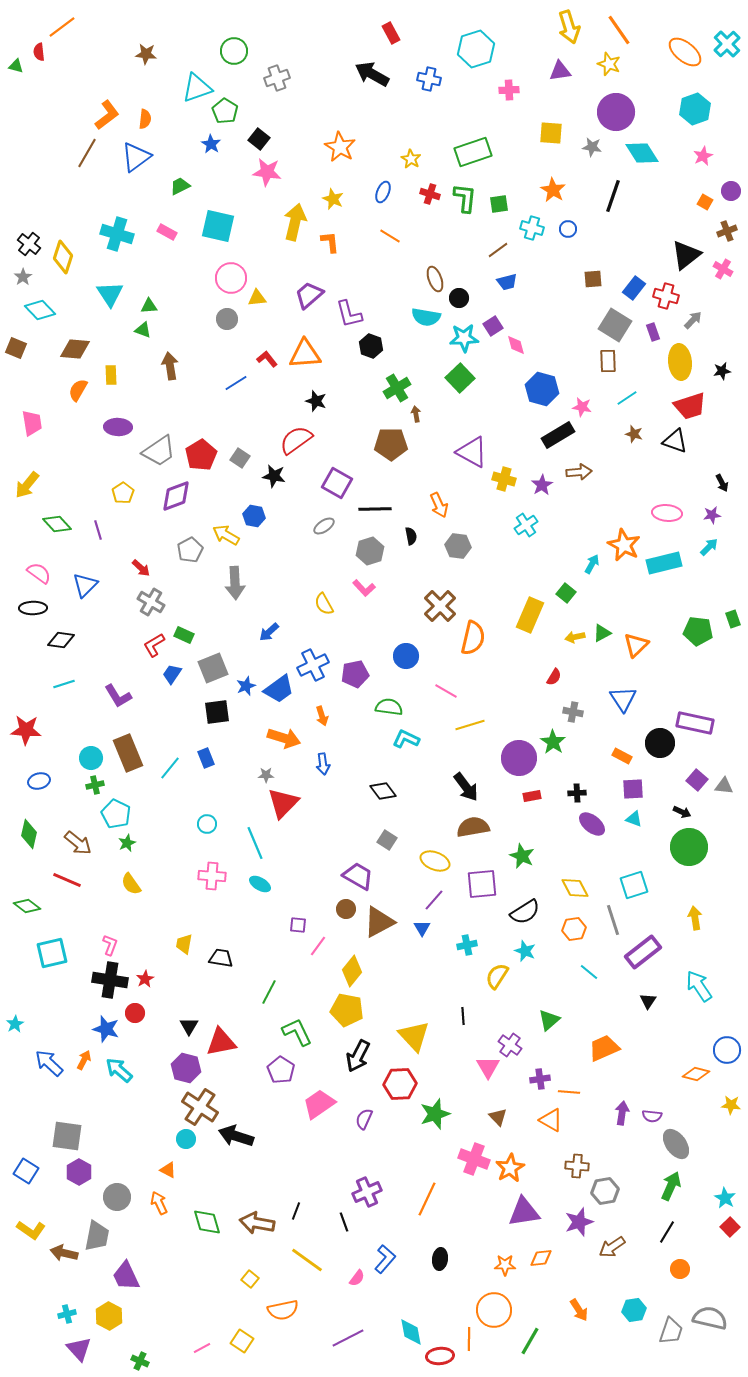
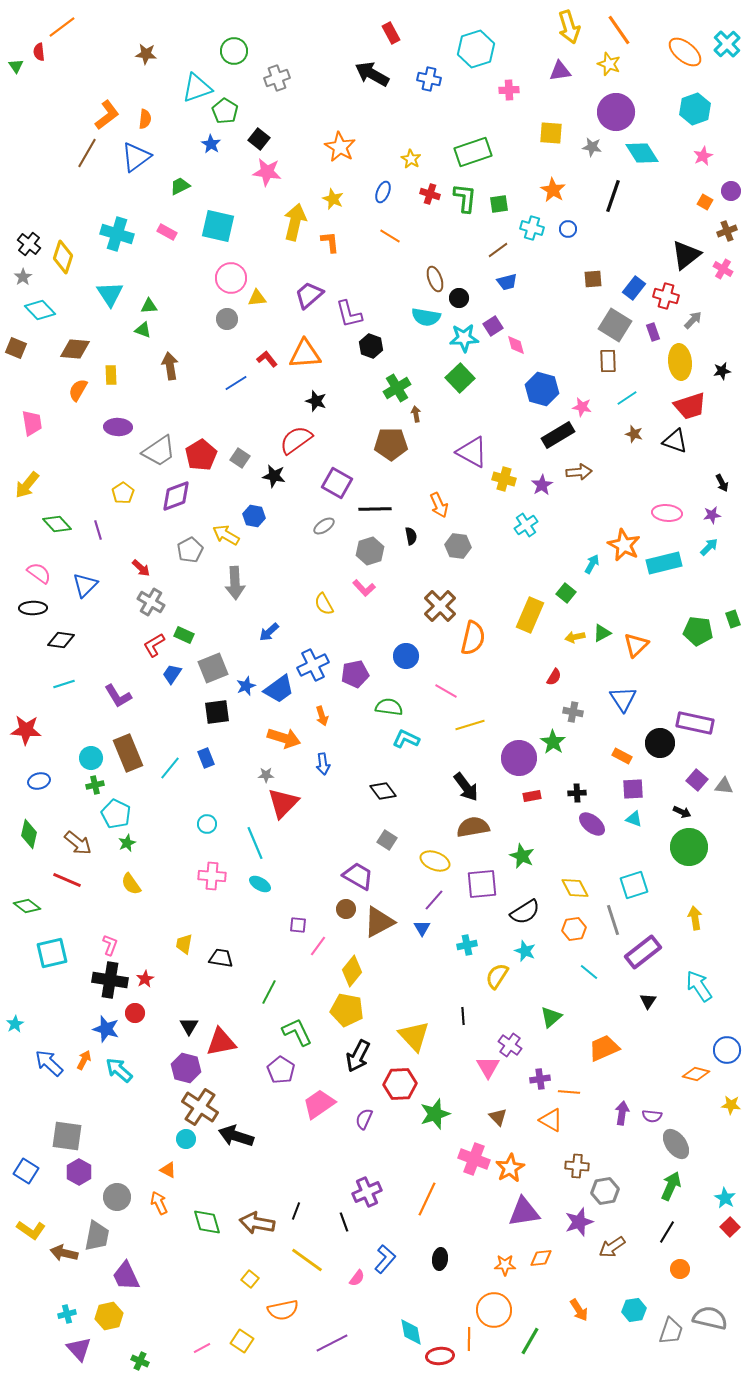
green triangle at (16, 66): rotated 42 degrees clockwise
green triangle at (549, 1020): moved 2 px right, 3 px up
yellow hexagon at (109, 1316): rotated 20 degrees clockwise
purple line at (348, 1338): moved 16 px left, 5 px down
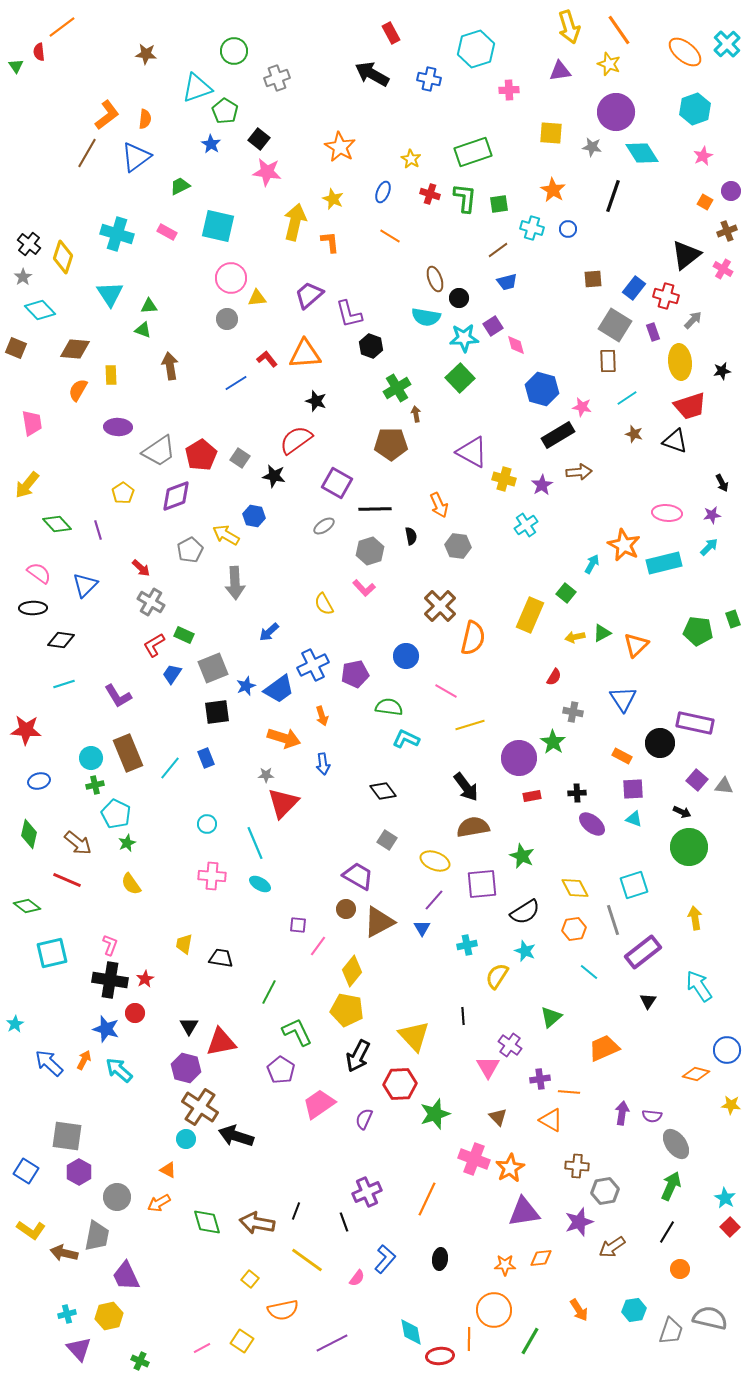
orange arrow at (159, 1203): rotated 95 degrees counterclockwise
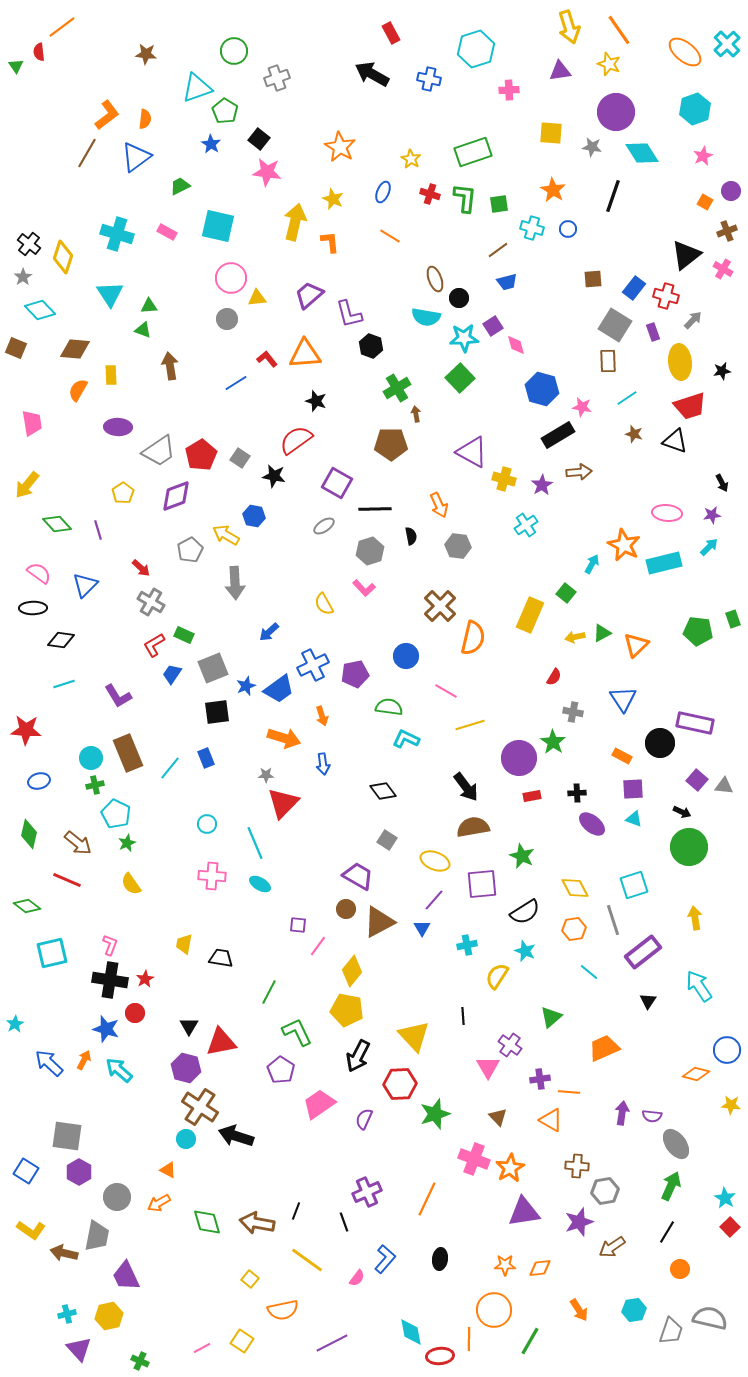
orange diamond at (541, 1258): moved 1 px left, 10 px down
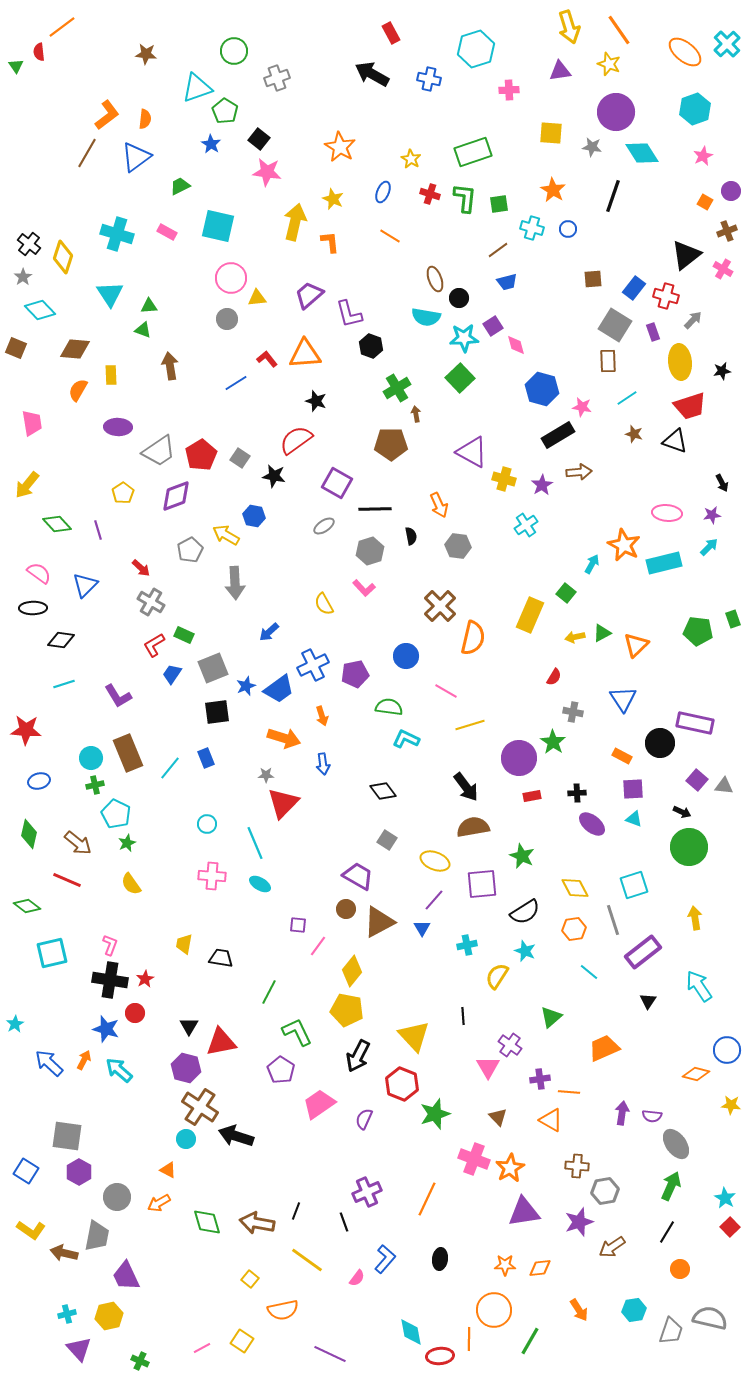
red hexagon at (400, 1084): moved 2 px right; rotated 24 degrees clockwise
purple line at (332, 1343): moved 2 px left, 11 px down; rotated 52 degrees clockwise
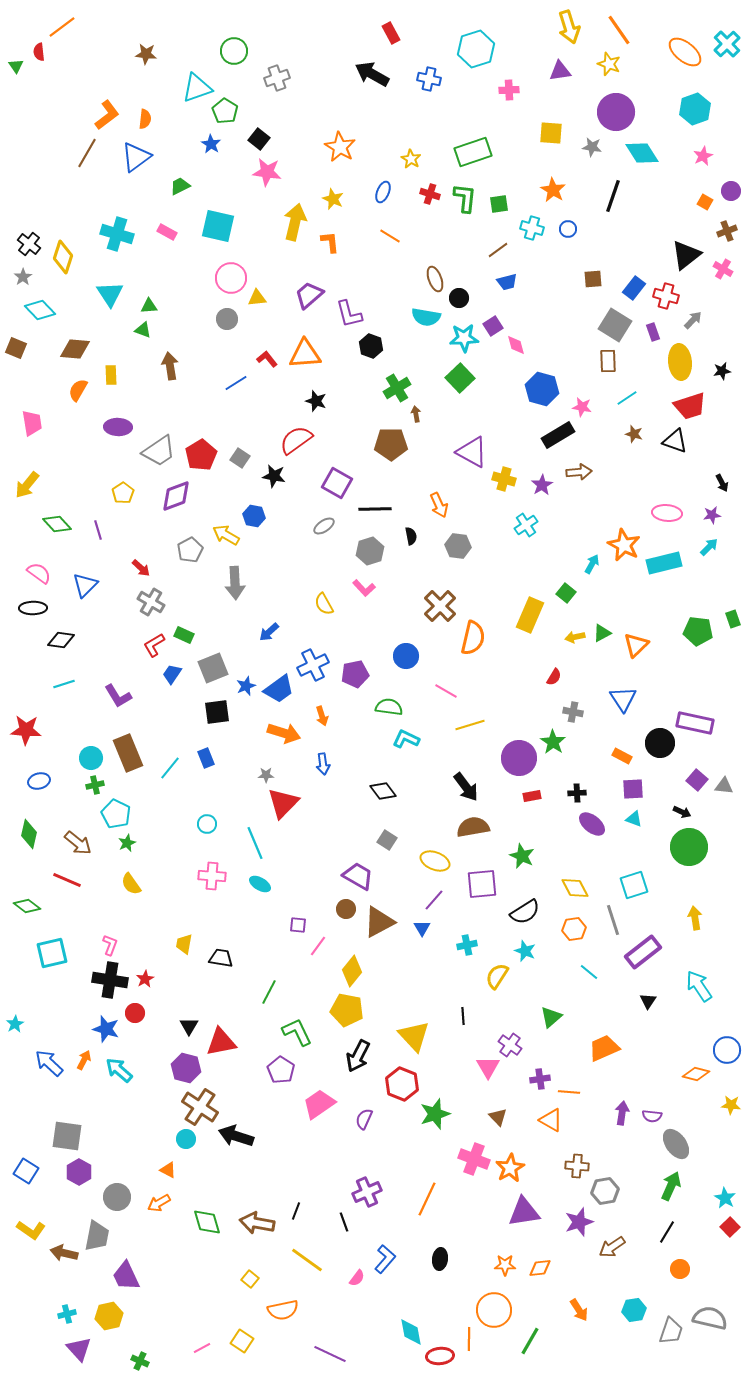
orange arrow at (284, 738): moved 5 px up
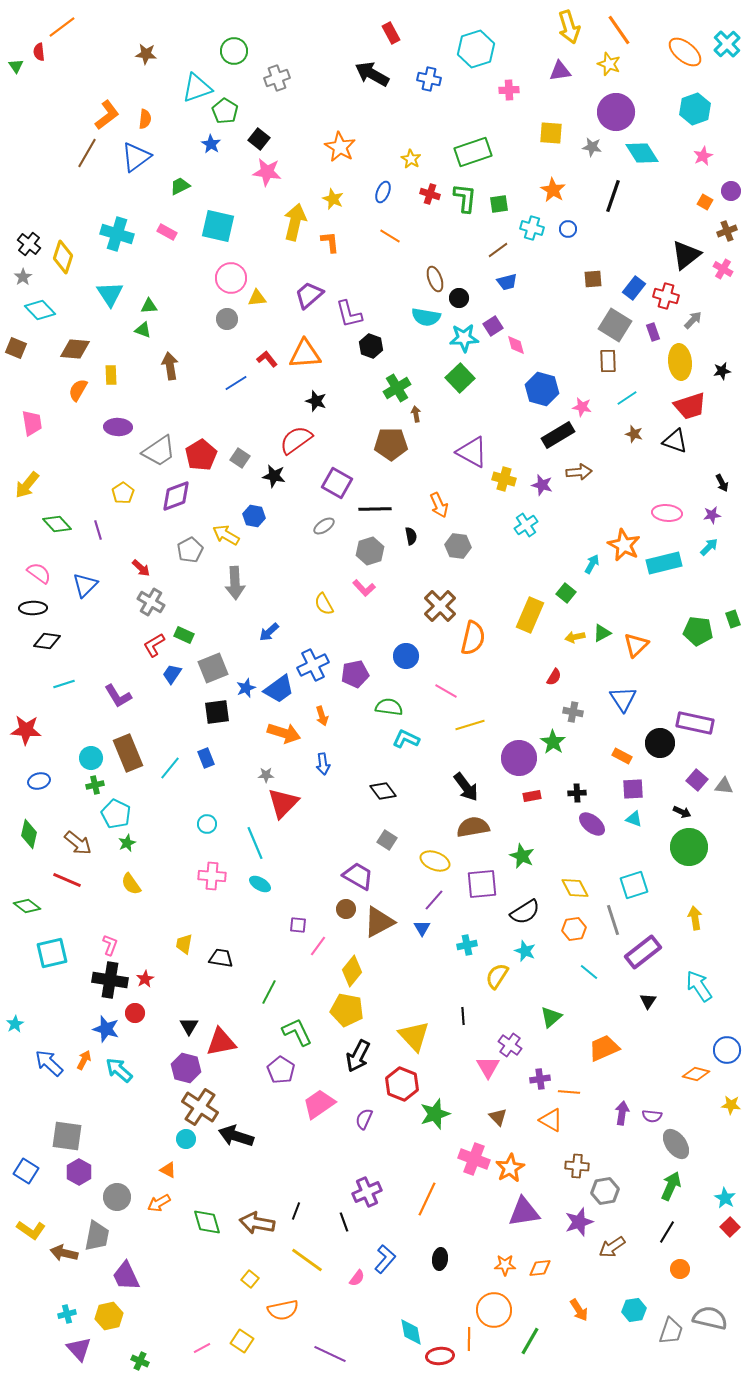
purple star at (542, 485): rotated 25 degrees counterclockwise
black diamond at (61, 640): moved 14 px left, 1 px down
blue star at (246, 686): moved 2 px down
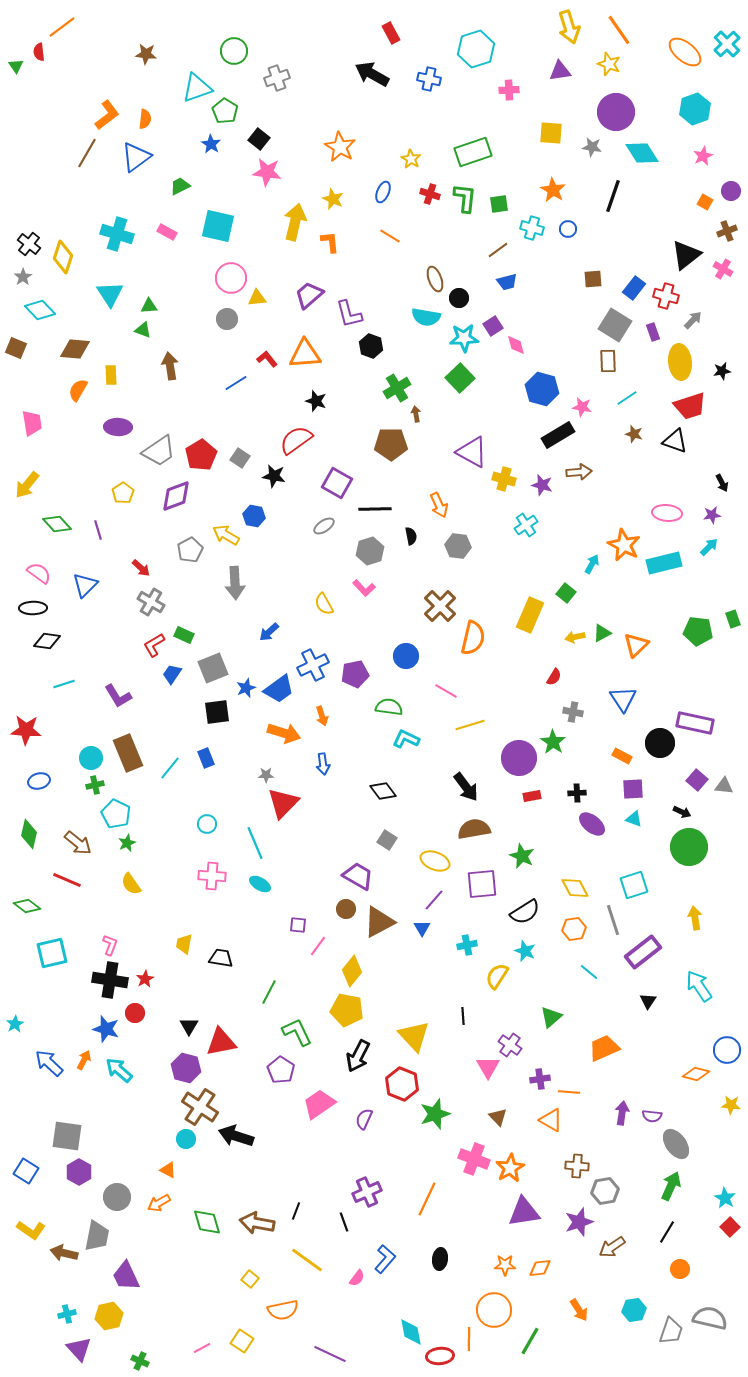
brown semicircle at (473, 827): moved 1 px right, 2 px down
